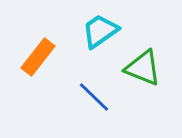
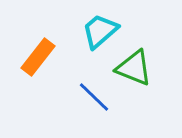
cyan trapezoid: rotated 6 degrees counterclockwise
green triangle: moved 9 px left
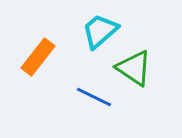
green triangle: rotated 12 degrees clockwise
blue line: rotated 18 degrees counterclockwise
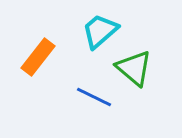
green triangle: rotated 6 degrees clockwise
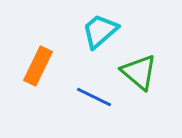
orange rectangle: moved 9 px down; rotated 12 degrees counterclockwise
green triangle: moved 5 px right, 4 px down
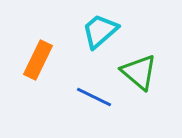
orange rectangle: moved 6 px up
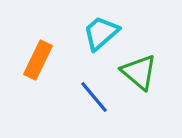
cyan trapezoid: moved 1 px right, 2 px down
blue line: rotated 24 degrees clockwise
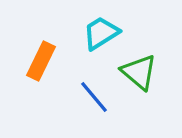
cyan trapezoid: rotated 9 degrees clockwise
orange rectangle: moved 3 px right, 1 px down
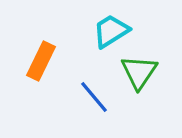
cyan trapezoid: moved 10 px right, 2 px up
green triangle: rotated 24 degrees clockwise
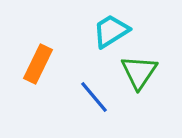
orange rectangle: moved 3 px left, 3 px down
